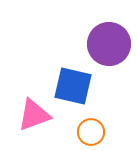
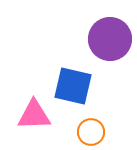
purple circle: moved 1 px right, 5 px up
pink triangle: rotated 18 degrees clockwise
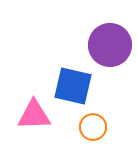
purple circle: moved 6 px down
orange circle: moved 2 px right, 5 px up
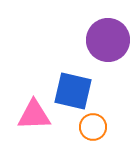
purple circle: moved 2 px left, 5 px up
blue square: moved 5 px down
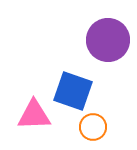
blue square: rotated 6 degrees clockwise
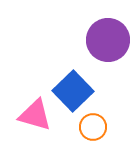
blue square: rotated 27 degrees clockwise
pink triangle: moved 1 px right; rotated 18 degrees clockwise
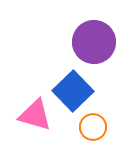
purple circle: moved 14 px left, 2 px down
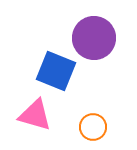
purple circle: moved 4 px up
blue square: moved 17 px left, 20 px up; rotated 24 degrees counterclockwise
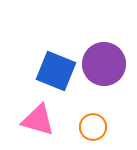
purple circle: moved 10 px right, 26 px down
pink triangle: moved 3 px right, 5 px down
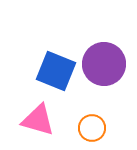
orange circle: moved 1 px left, 1 px down
